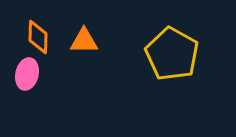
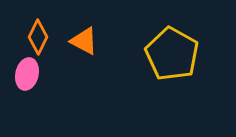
orange diamond: rotated 24 degrees clockwise
orange triangle: rotated 28 degrees clockwise
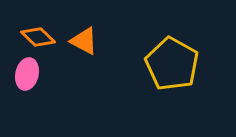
orange diamond: rotated 72 degrees counterclockwise
yellow pentagon: moved 10 px down
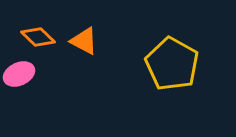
pink ellipse: moved 8 px left; rotated 52 degrees clockwise
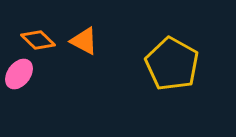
orange diamond: moved 3 px down
pink ellipse: rotated 28 degrees counterclockwise
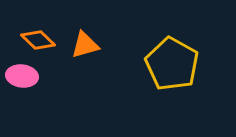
orange triangle: moved 1 px right, 4 px down; rotated 44 degrees counterclockwise
pink ellipse: moved 3 px right, 2 px down; rotated 60 degrees clockwise
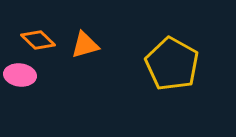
pink ellipse: moved 2 px left, 1 px up
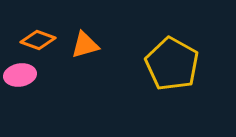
orange diamond: rotated 24 degrees counterclockwise
pink ellipse: rotated 16 degrees counterclockwise
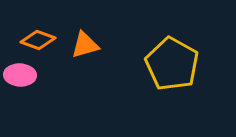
pink ellipse: rotated 12 degrees clockwise
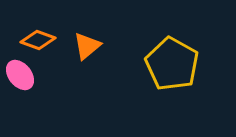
orange triangle: moved 2 px right, 1 px down; rotated 24 degrees counterclockwise
pink ellipse: rotated 48 degrees clockwise
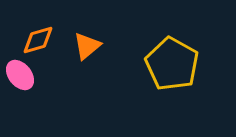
orange diamond: rotated 36 degrees counterclockwise
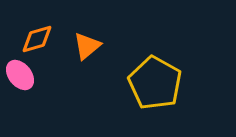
orange diamond: moved 1 px left, 1 px up
yellow pentagon: moved 17 px left, 19 px down
